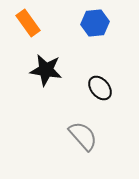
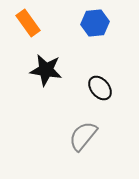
gray semicircle: rotated 100 degrees counterclockwise
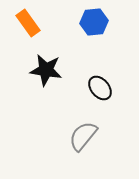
blue hexagon: moved 1 px left, 1 px up
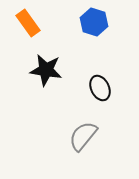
blue hexagon: rotated 24 degrees clockwise
black ellipse: rotated 15 degrees clockwise
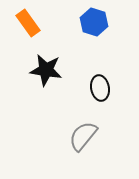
black ellipse: rotated 15 degrees clockwise
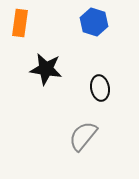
orange rectangle: moved 8 px left; rotated 44 degrees clockwise
black star: moved 1 px up
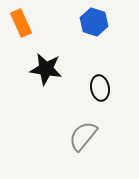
orange rectangle: moved 1 px right; rotated 32 degrees counterclockwise
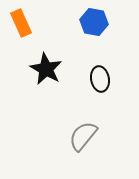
blue hexagon: rotated 8 degrees counterclockwise
black star: rotated 20 degrees clockwise
black ellipse: moved 9 px up
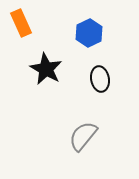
blue hexagon: moved 5 px left, 11 px down; rotated 24 degrees clockwise
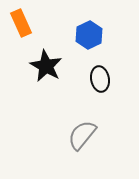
blue hexagon: moved 2 px down
black star: moved 3 px up
gray semicircle: moved 1 px left, 1 px up
